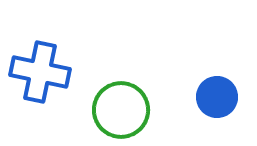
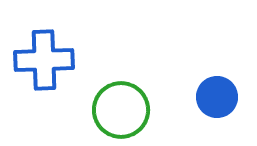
blue cross: moved 4 px right, 12 px up; rotated 14 degrees counterclockwise
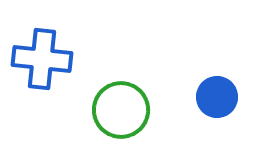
blue cross: moved 2 px left, 1 px up; rotated 8 degrees clockwise
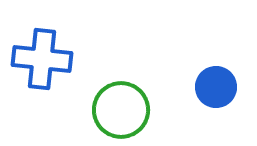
blue circle: moved 1 px left, 10 px up
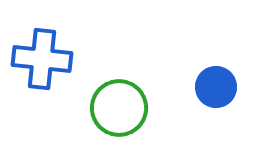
green circle: moved 2 px left, 2 px up
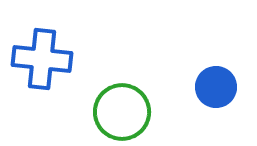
green circle: moved 3 px right, 4 px down
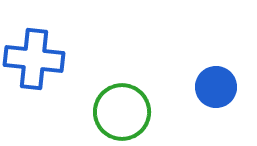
blue cross: moved 8 px left
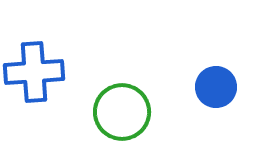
blue cross: moved 13 px down; rotated 10 degrees counterclockwise
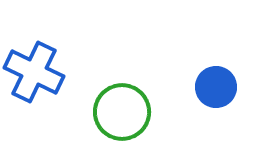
blue cross: rotated 30 degrees clockwise
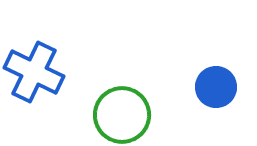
green circle: moved 3 px down
